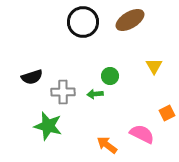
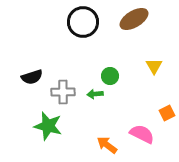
brown ellipse: moved 4 px right, 1 px up
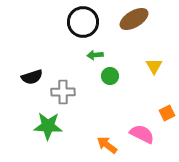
green arrow: moved 39 px up
green star: rotated 12 degrees counterclockwise
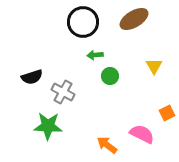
gray cross: rotated 30 degrees clockwise
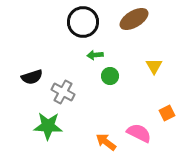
pink semicircle: moved 3 px left, 1 px up
orange arrow: moved 1 px left, 3 px up
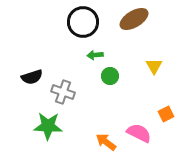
gray cross: rotated 10 degrees counterclockwise
orange square: moved 1 px left, 1 px down
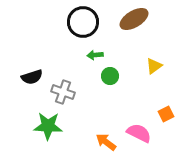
yellow triangle: rotated 24 degrees clockwise
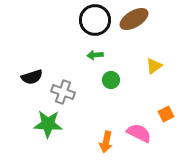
black circle: moved 12 px right, 2 px up
green circle: moved 1 px right, 4 px down
green star: moved 2 px up
orange arrow: rotated 115 degrees counterclockwise
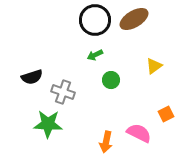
green arrow: rotated 21 degrees counterclockwise
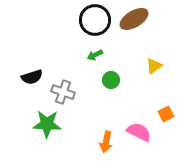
green star: moved 1 px left
pink semicircle: moved 1 px up
